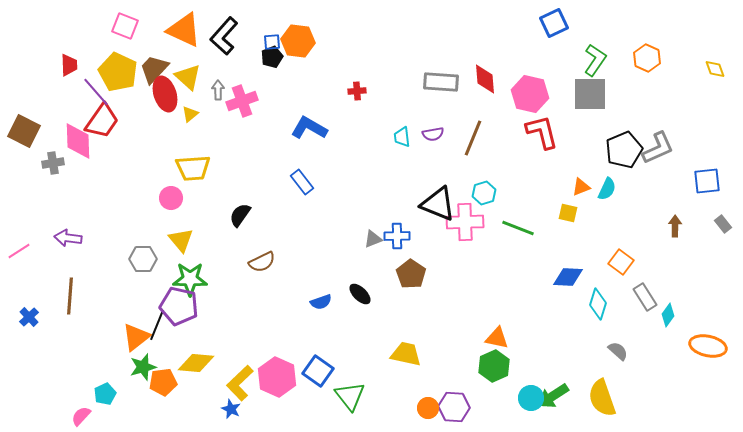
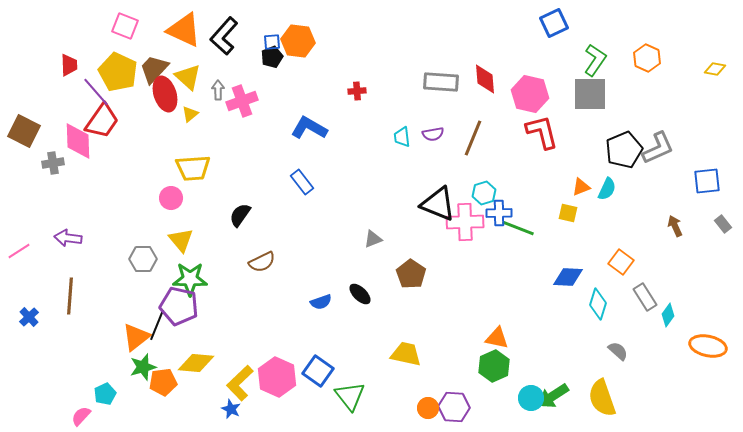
yellow diamond at (715, 69): rotated 60 degrees counterclockwise
brown arrow at (675, 226): rotated 25 degrees counterclockwise
blue cross at (397, 236): moved 102 px right, 23 px up
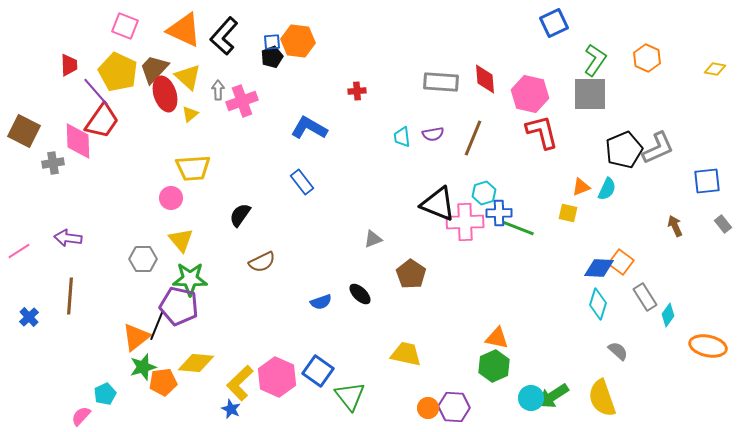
blue diamond at (568, 277): moved 31 px right, 9 px up
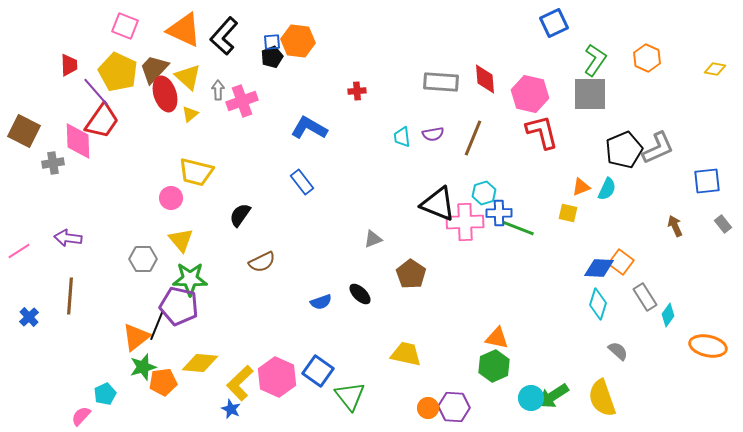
yellow trapezoid at (193, 168): moved 3 px right, 4 px down; rotated 18 degrees clockwise
yellow diamond at (196, 363): moved 4 px right
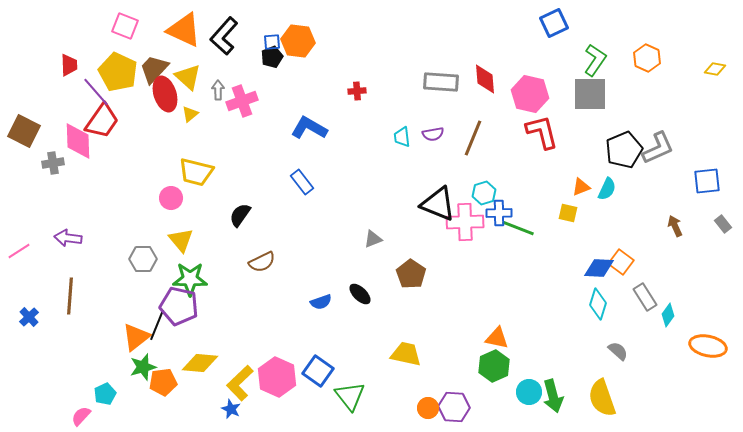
green arrow at (553, 396): rotated 72 degrees counterclockwise
cyan circle at (531, 398): moved 2 px left, 6 px up
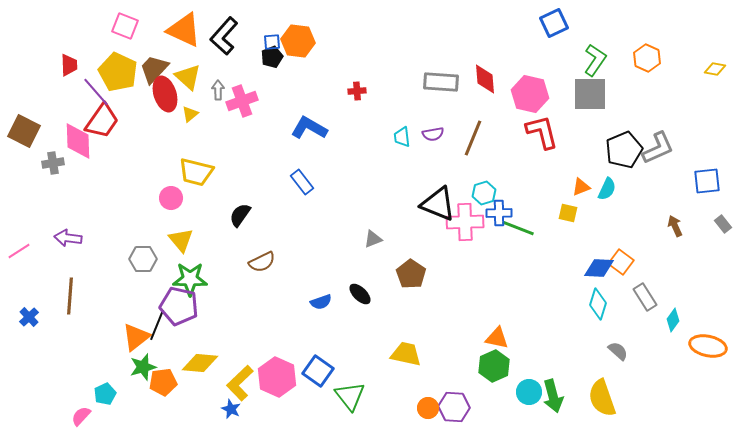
cyan diamond at (668, 315): moved 5 px right, 5 px down
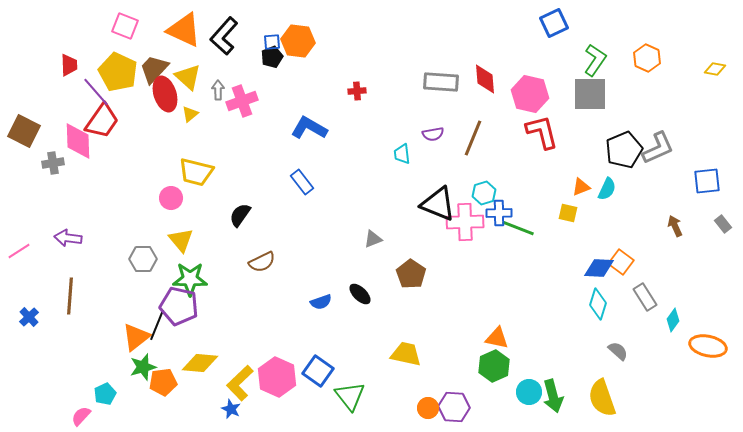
cyan trapezoid at (402, 137): moved 17 px down
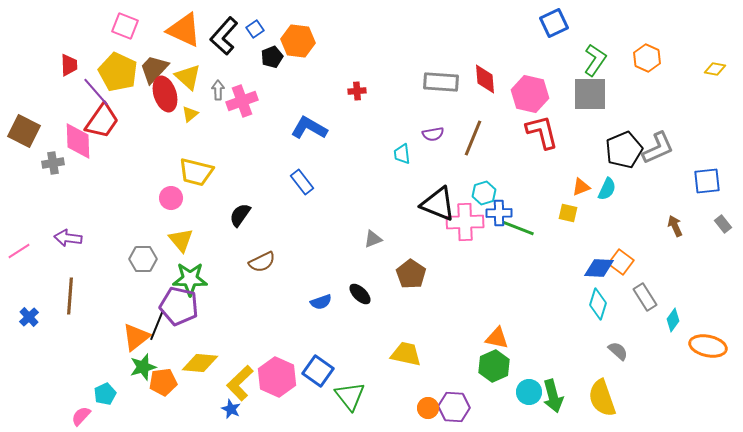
blue square at (272, 42): moved 17 px left, 13 px up; rotated 30 degrees counterclockwise
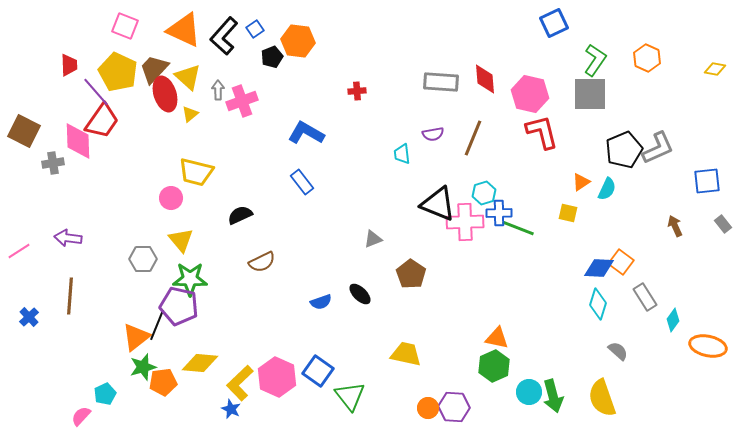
blue L-shape at (309, 128): moved 3 px left, 5 px down
orange triangle at (581, 187): moved 5 px up; rotated 12 degrees counterclockwise
black semicircle at (240, 215): rotated 30 degrees clockwise
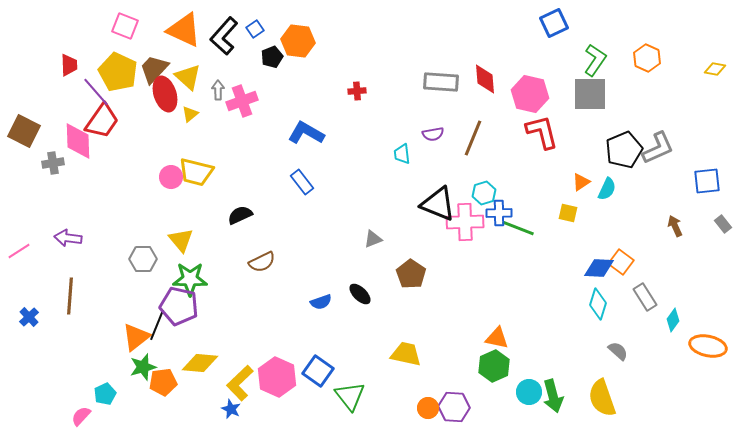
pink circle at (171, 198): moved 21 px up
